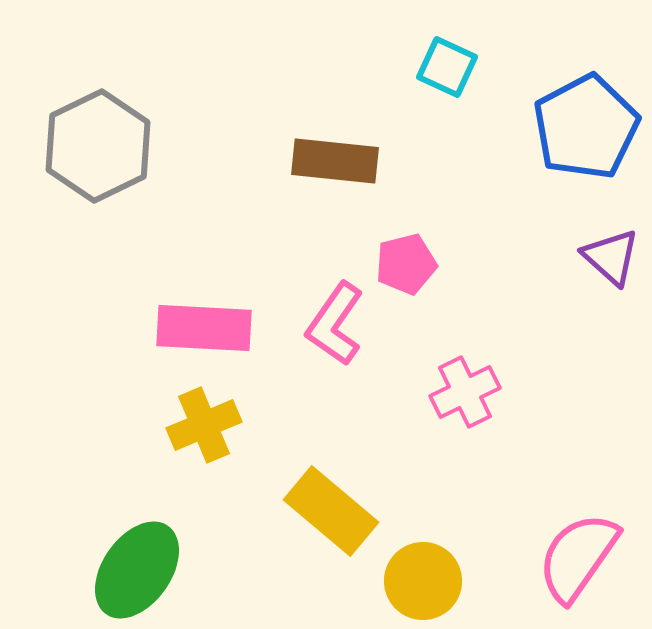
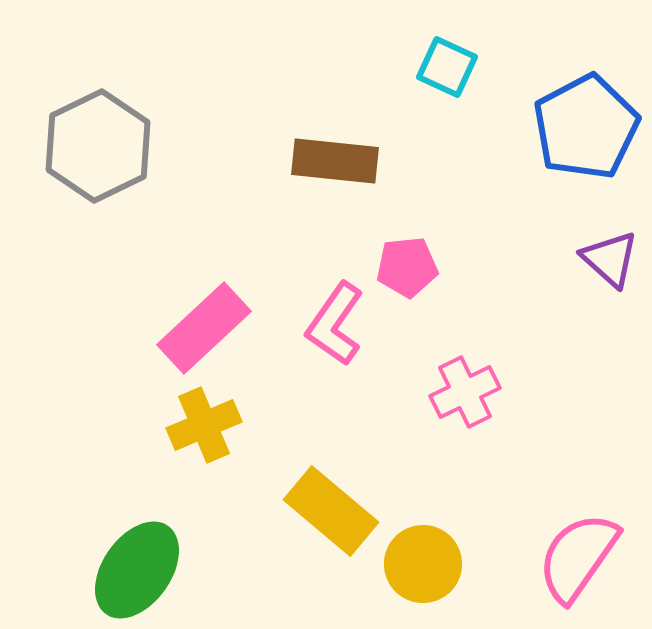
purple triangle: moved 1 px left, 2 px down
pink pentagon: moved 1 px right, 3 px down; rotated 8 degrees clockwise
pink rectangle: rotated 46 degrees counterclockwise
yellow circle: moved 17 px up
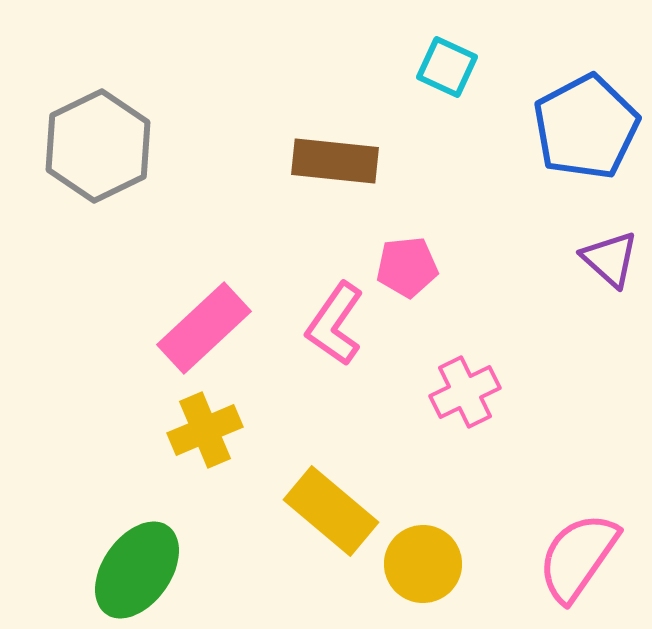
yellow cross: moved 1 px right, 5 px down
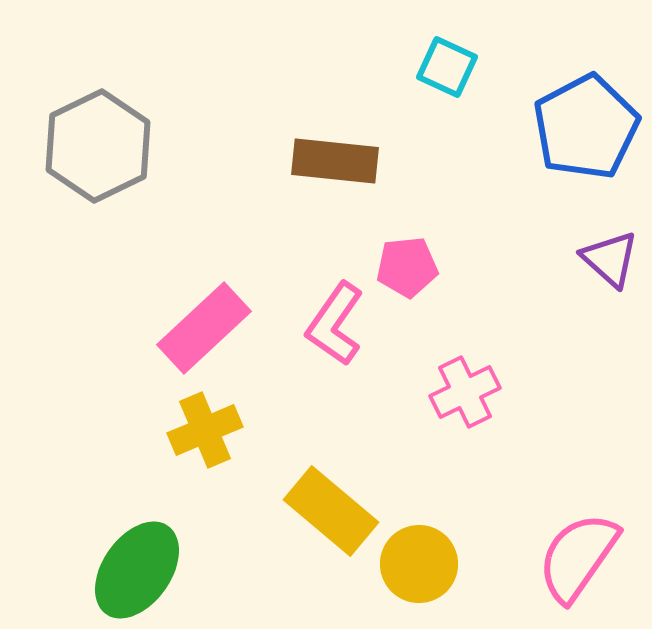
yellow circle: moved 4 px left
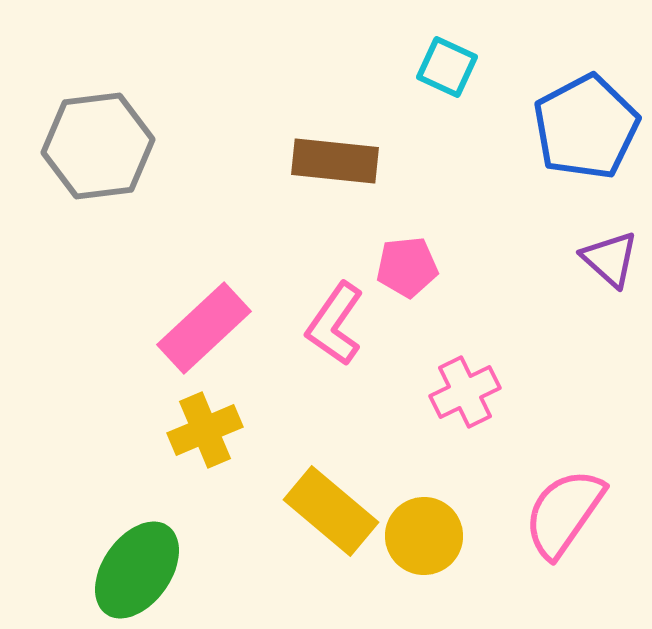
gray hexagon: rotated 19 degrees clockwise
pink semicircle: moved 14 px left, 44 px up
yellow circle: moved 5 px right, 28 px up
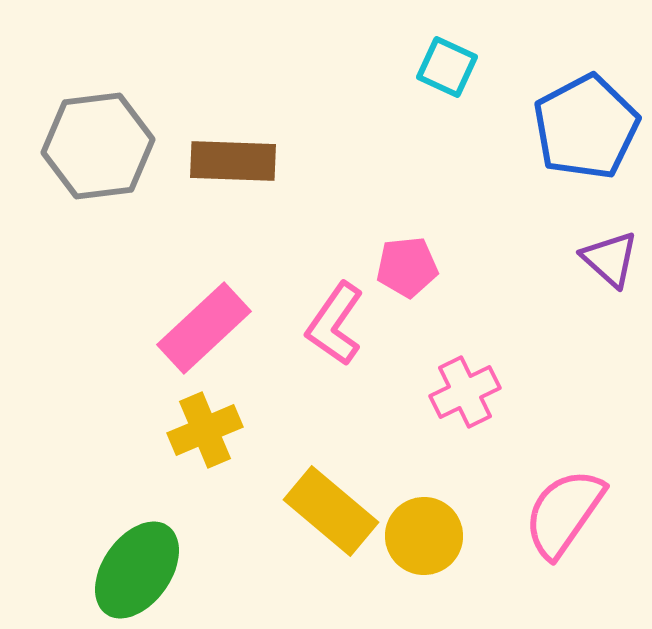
brown rectangle: moved 102 px left; rotated 4 degrees counterclockwise
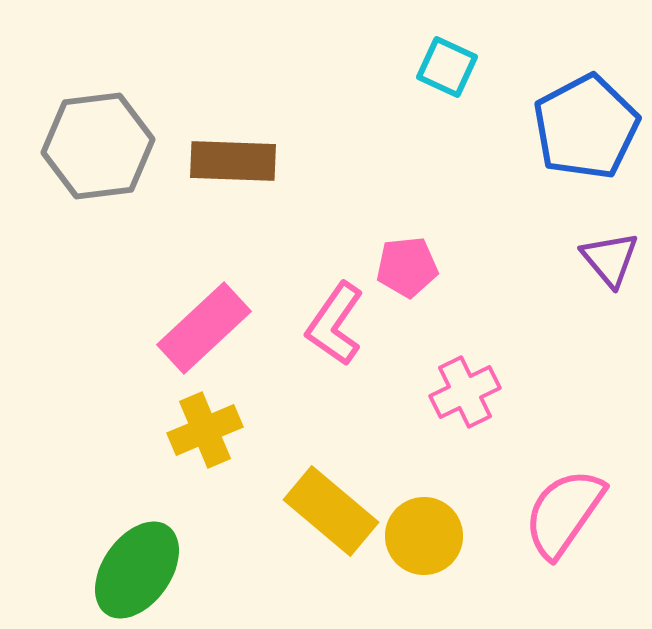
purple triangle: rotated 8 degrees clockwise
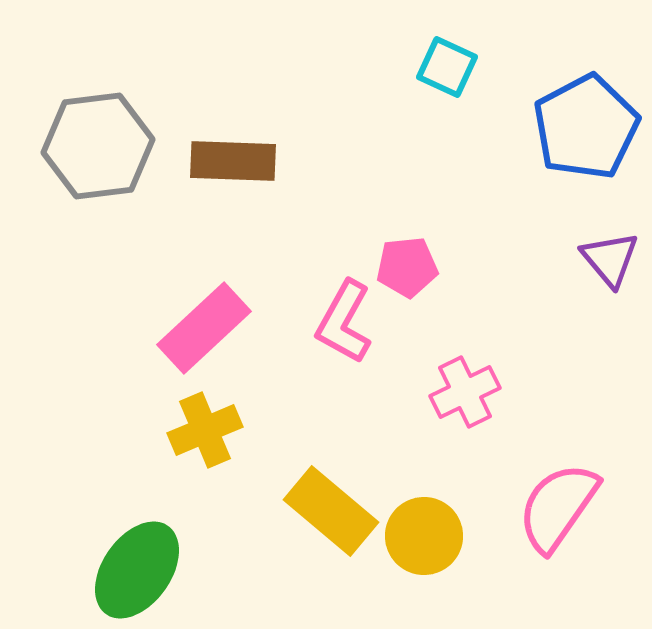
pink L-shape: moved 9 px right, 2 px up; rotated 6 degrees counterclockwise
pink semicircle: moved 6 px left, 6 px up
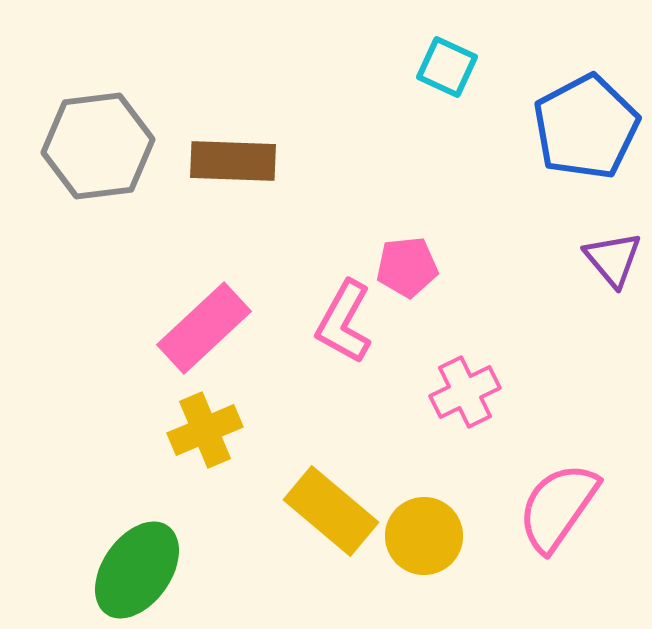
purple triangle: moved 3 px right
